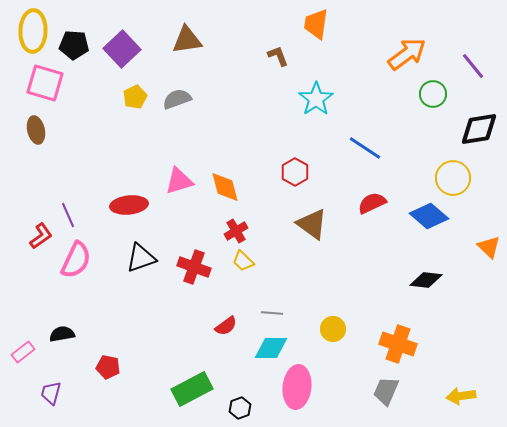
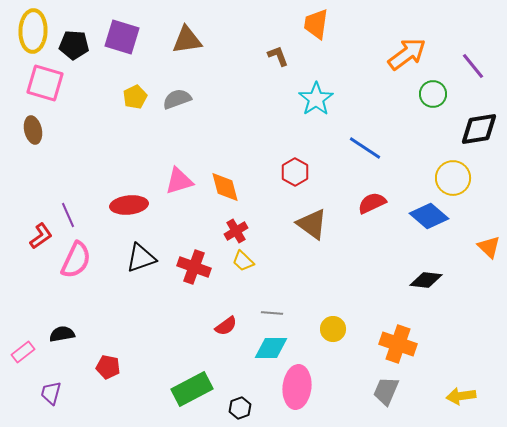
purple square at (122, 49): moved 12 px up; rotated 30 degrees counterclockwise
brown ellipse at (36, 130): moved 3 px left
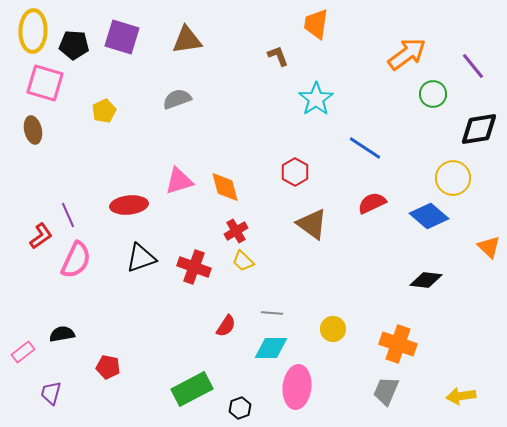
yellow pentagon at (135, 97): moved 31 px left, 14 px down
red semicircle at (226, 326): rotated 20 degrees counterclockwise
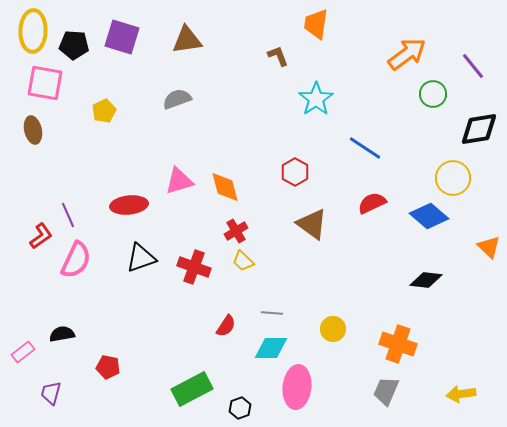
pink square at (45, 83): rotated 6 degrees counterclockwise
yellow arrow at (461, 396): moved 2 px up
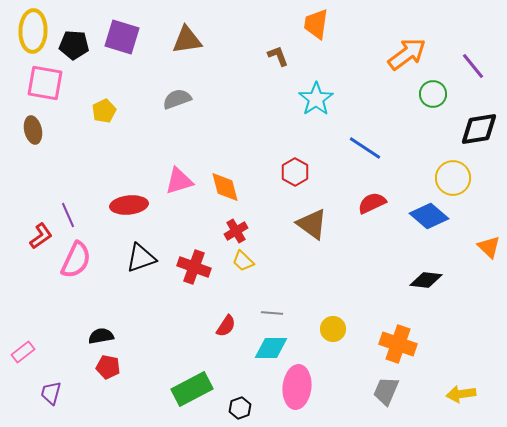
black semicircle at (62, 334): moved 39 px right, 2 px down
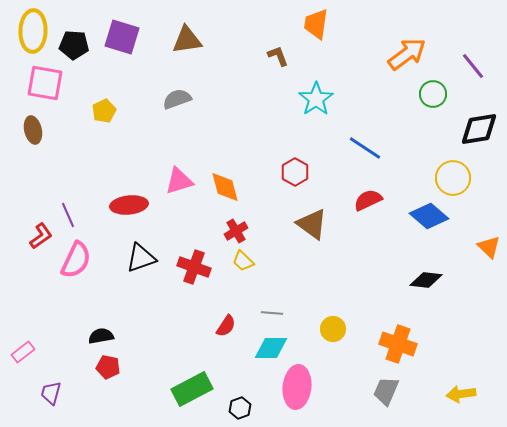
red semicircle at (372, 203): moved 4 px left, 3 px up
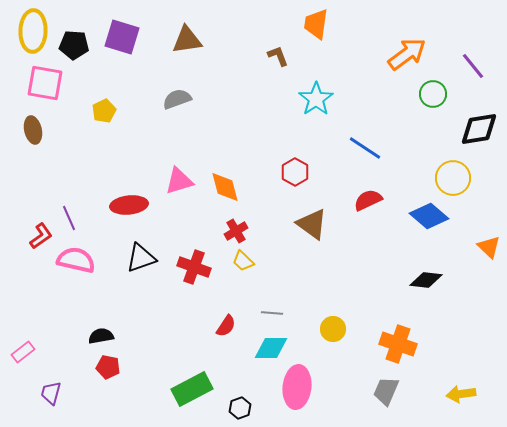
purple line at (68, 215): moved 1 px right, 3 px down
pink semicircle at (76, 260): rotated 102 degrees counterclockwise
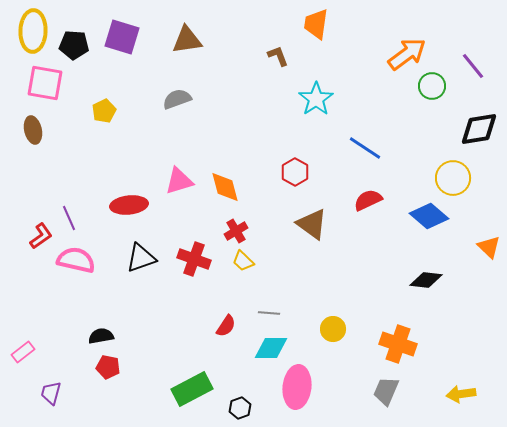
green circle at (433, 94): moved 1 px left, 8 px up
red cross at (194, 267): moved 8 px up
gray line at (272, 313): moved 3 px left
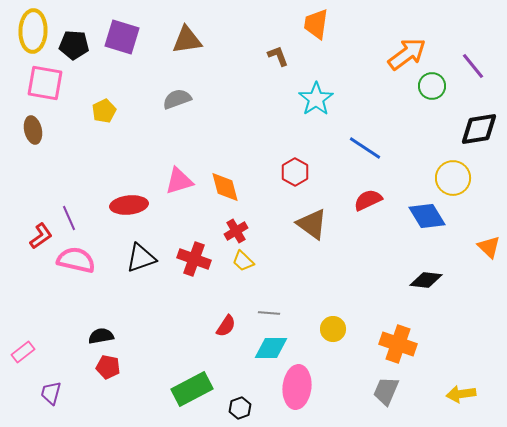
blue diamond at (429, 216): moved 2 px left; rotated 18 degrees clockwise
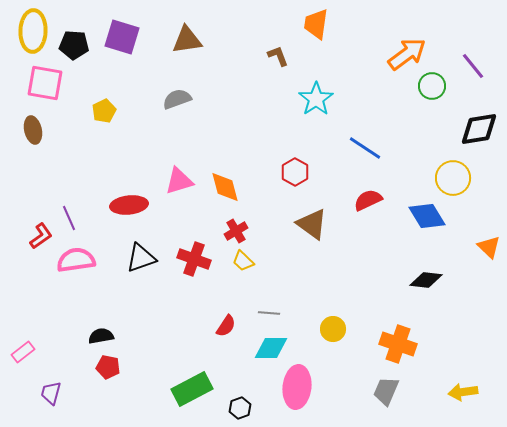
pink semicircle at (76, 260): rotated 21 degrees counterclockwise
yellow arrow at (461, 394): moved 2 px right, 2 px up
